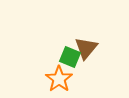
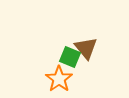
brown triangle: rotated 20 degrees counterclockwise
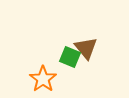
orange star: moved 16 px left
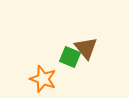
orange star: rotated 16 degrees counterclockwise
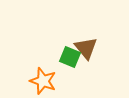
orange star: moved 2 px down
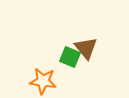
orange star: rotated 12 degrees counterclockwise
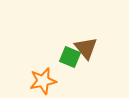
orange star: rotated 20 degrees counterclockwise
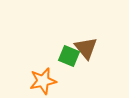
green square: moved 1 px left, 1 px up
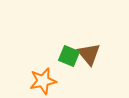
brown triangle: moved 3 px right, 6 px down
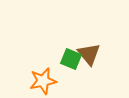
green square: moved 2 px right, 3 px down
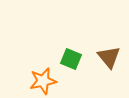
brown triangle: moved 20 px right, 3 px down
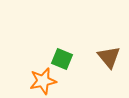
green square: moved 9 px left
